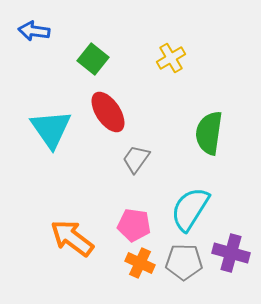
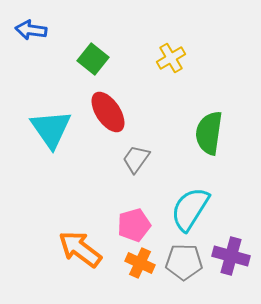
blue arrow: moved 3 px left, 1 px up
pink pentagon: rotated 24 degrees counterclockwise
orange arrow: moved 8 px right, 11 px down
purple cross: moved 3 px down
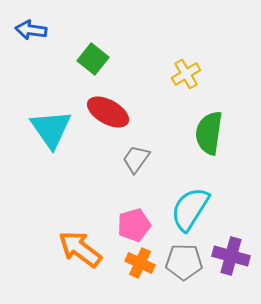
yellow cross: moved 15 px right, 16 px down
red ellipse: rotated 27 degrees counterclockwise
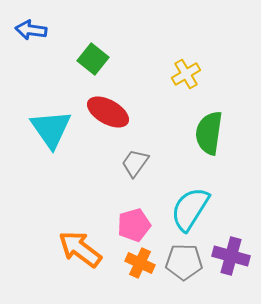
gray trapezoid: moved 1 px left, 4 px down
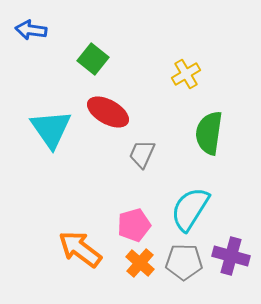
gray trapezoid: moved 7 px right, 9 px up; rotated 12 degrees counterclockwise
orange cross: rotated 16 degrees clockwise
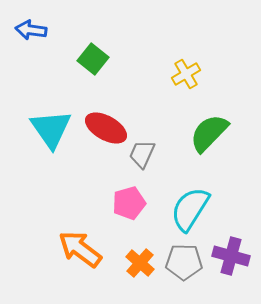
red ellipse: moved 2 px left, 16 px down
green semicircle: rotated 36 degrees clockwise
pink pentagon: moved 5 px left, 22 px up
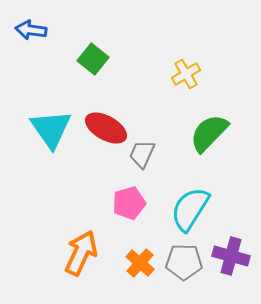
orange arrow: moved 1 px right, 4 px down; rotated 78 degrees clockwise
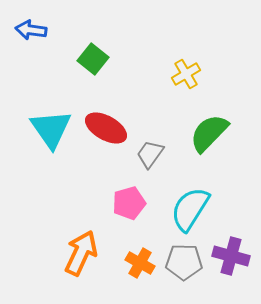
gray trapezoid: moved 8 px right; rotated 12 degrees clockwise
orange cross: rotated 12 degrees counterclockwise
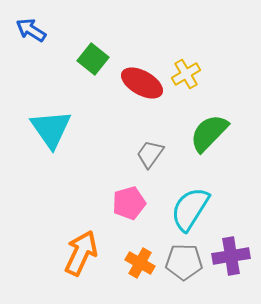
blue arrow: rotated 24 degrees clockwise
red ellipse: moved 36 px right, 45 px up
purple cross: rotated 24 degrees counterclockwise
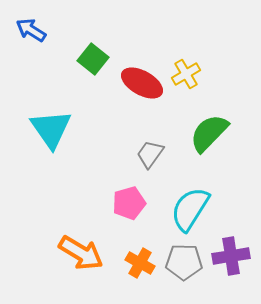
orange arrow: rotated 96 degrees clockwise
